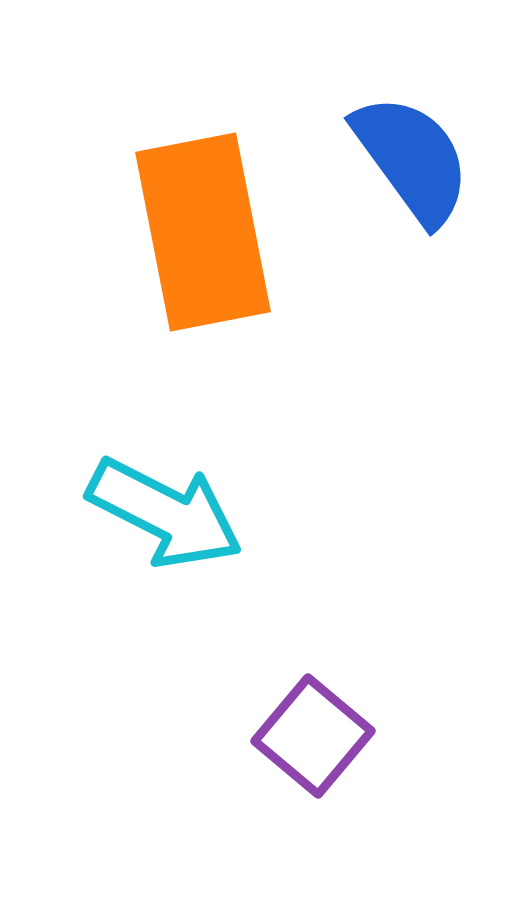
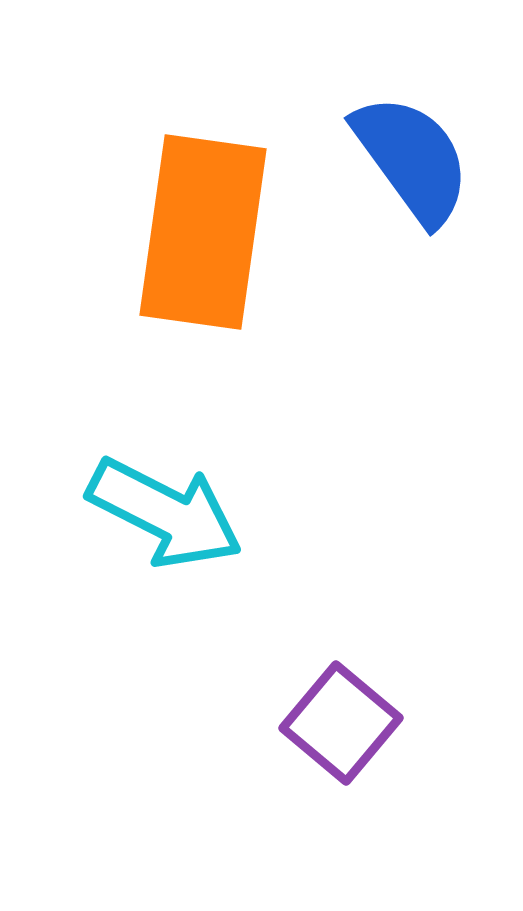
orange rectangle: rotated 19 degrees clockwise
purple square: moved 28 px right, 13 px up
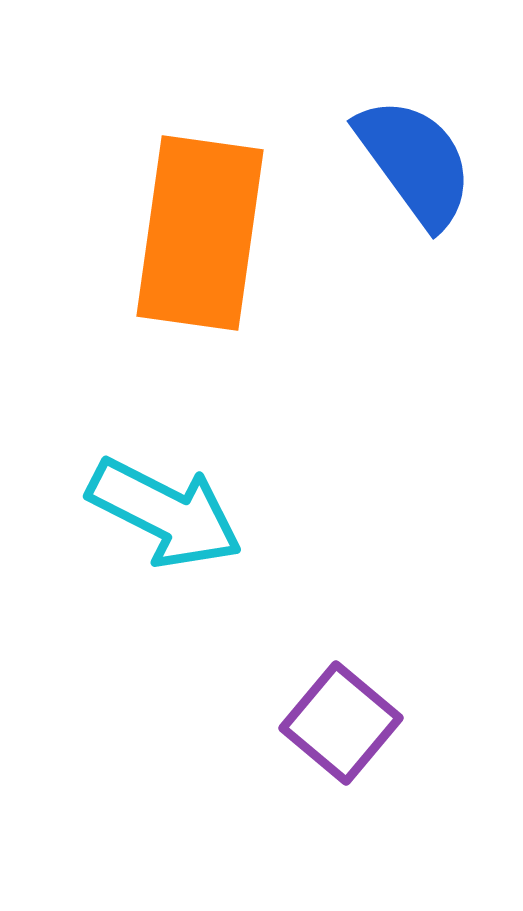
blue semicircle: moved 3 px right, 3 px down
orange rectangle: moved 3 px left, 1 px down
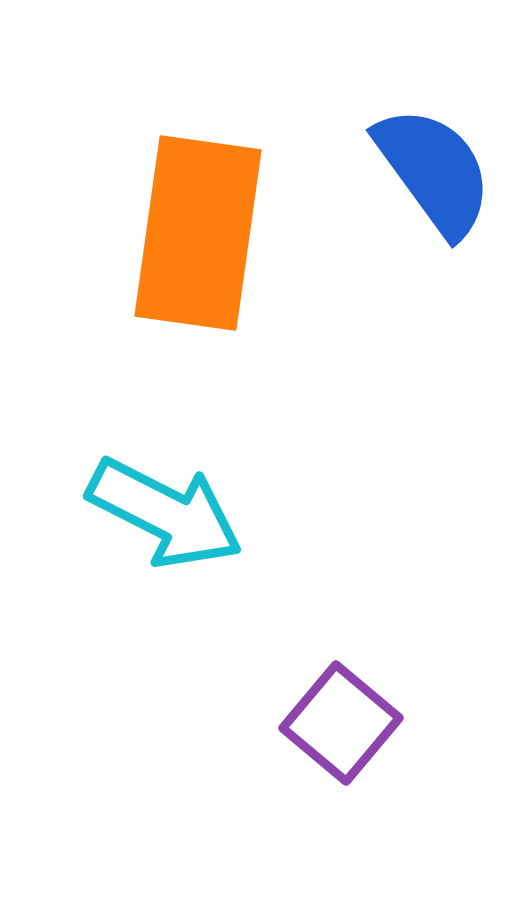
blue semicircle: moved 19 px right, 9 px down
orange rectangle: moved 2 px left
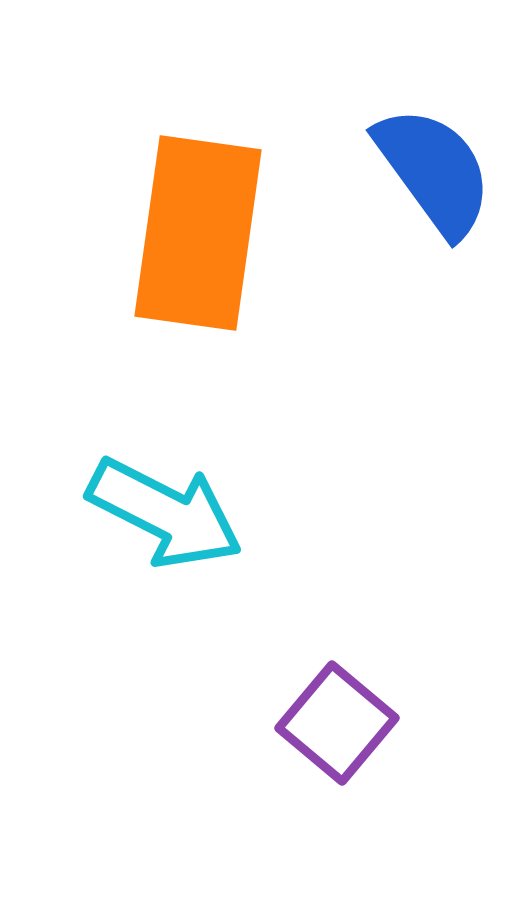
purple square: moved 4 px left
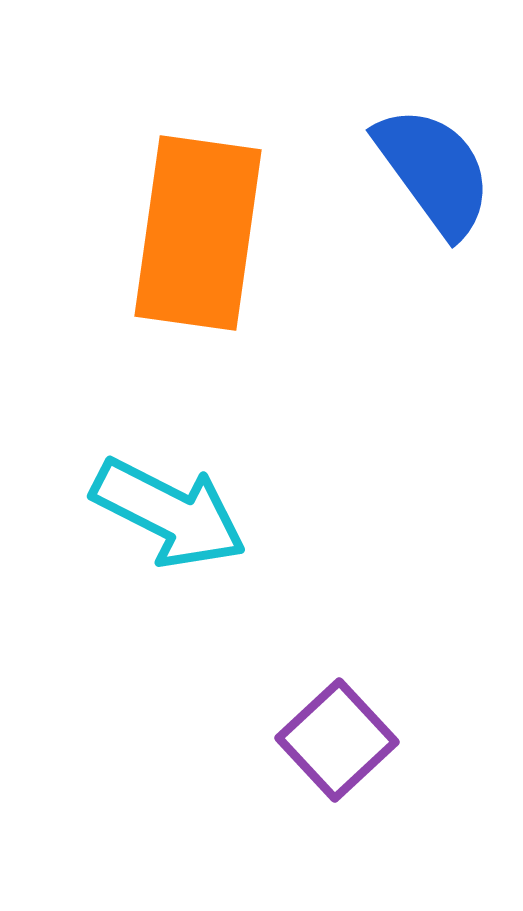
cyan arrow: moved 4 px right
purple square: moved 17 px down; rotated 7 degrees clockwise
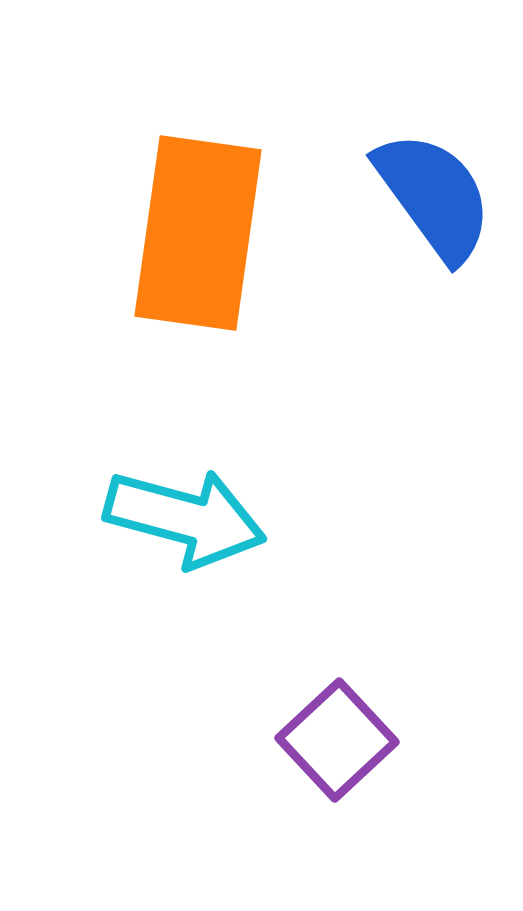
blue semicircle: moved 25 px down
cyan arrow: moved 16 px right, 5 px down; rotated 12 degrees counterclockwise
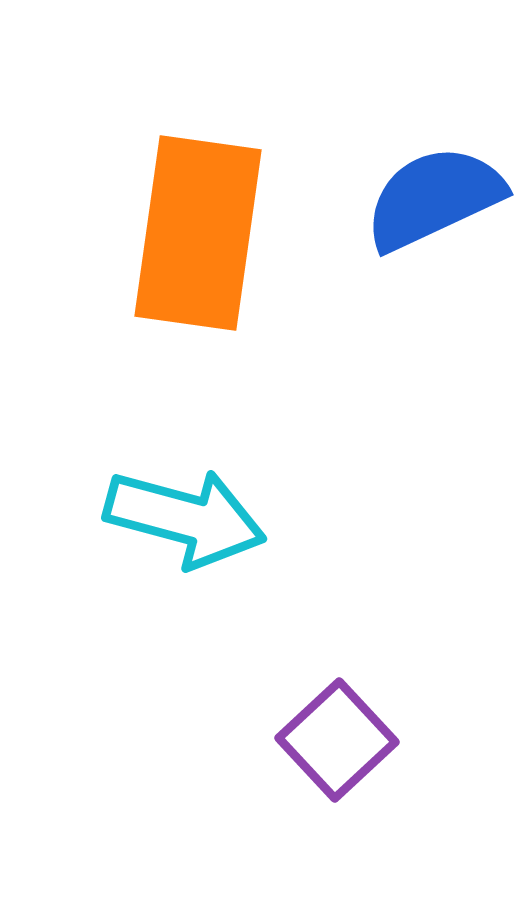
blue semicircle: moved 2 px down; rotated 79 degrees counterclockwise
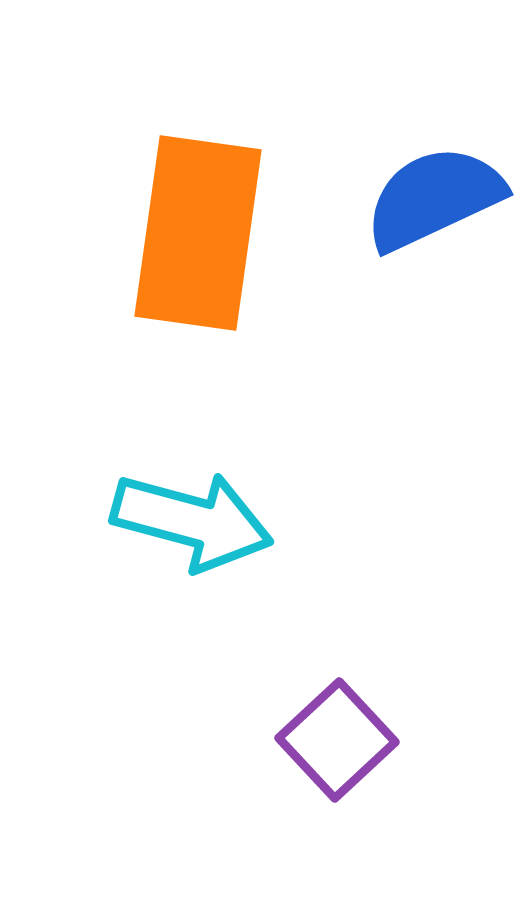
cyan arrow: moved 7 px right, 3 px down
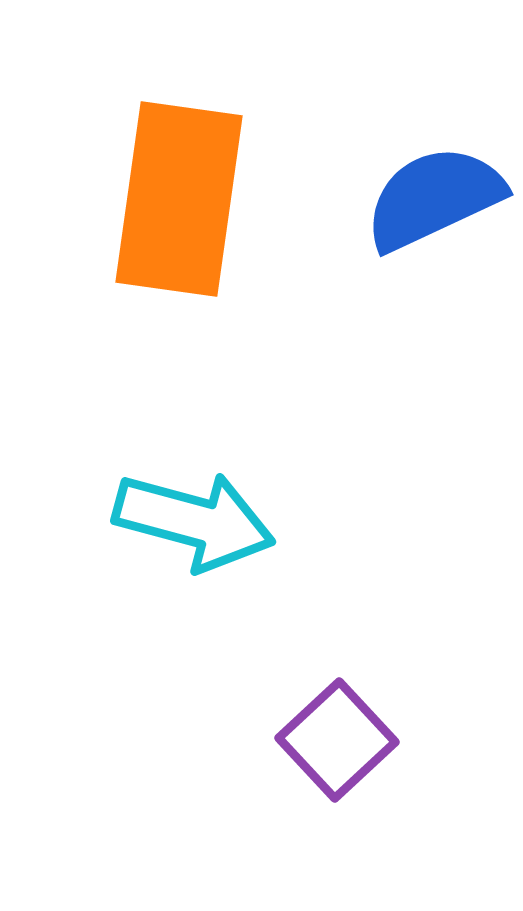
orange rectangle: moved 19 px left, 34 px up
cyan arrow: moved 2 px right
